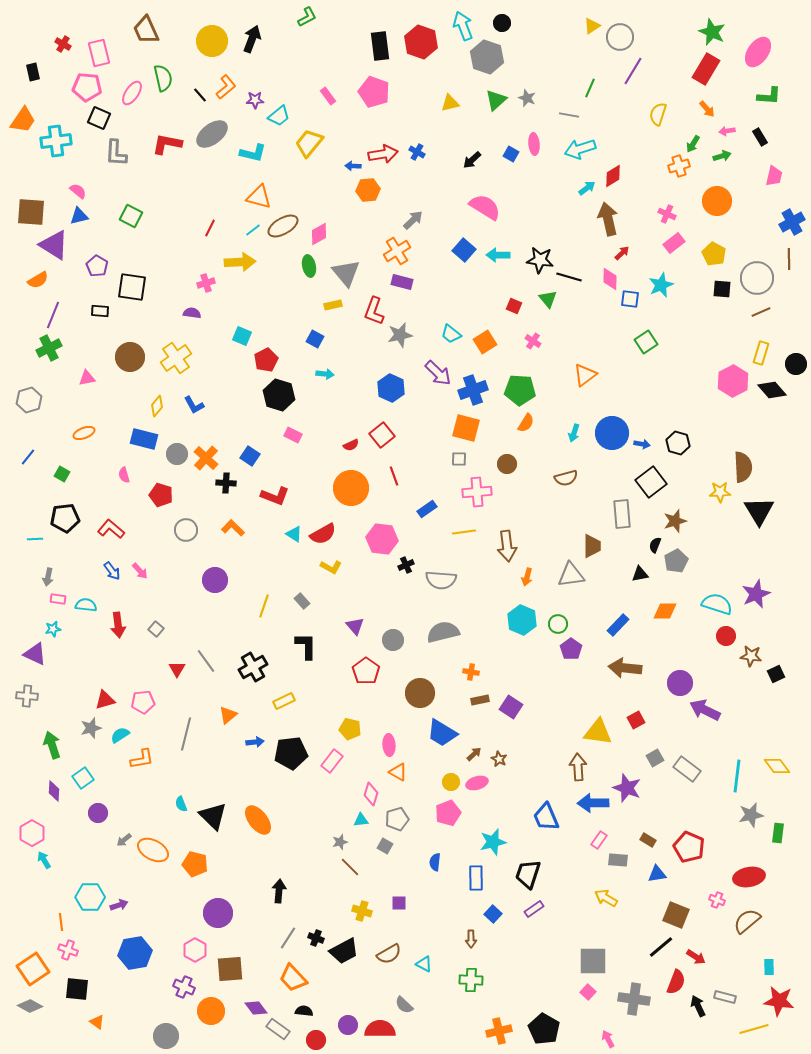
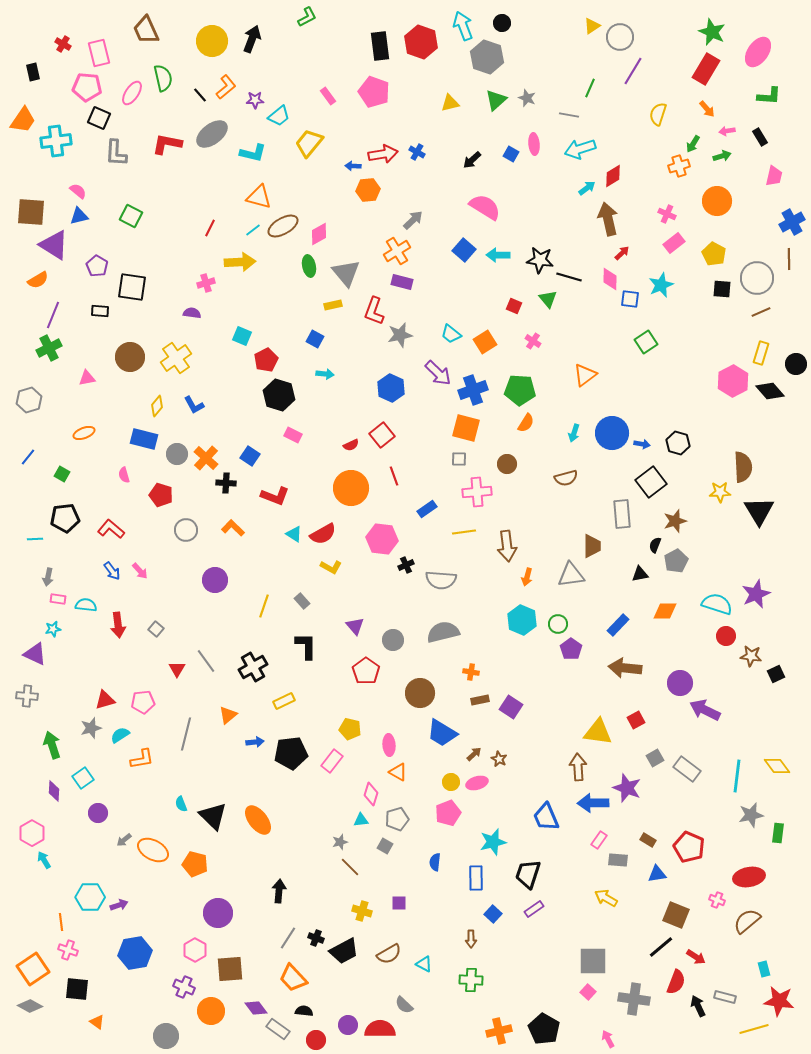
black diamond at (772, 390): moved 2 px left, 1 px down
cyan rectangle at (769, 967): moved 5 px left, 2 px down; rotated 14 degrees counterclockwise
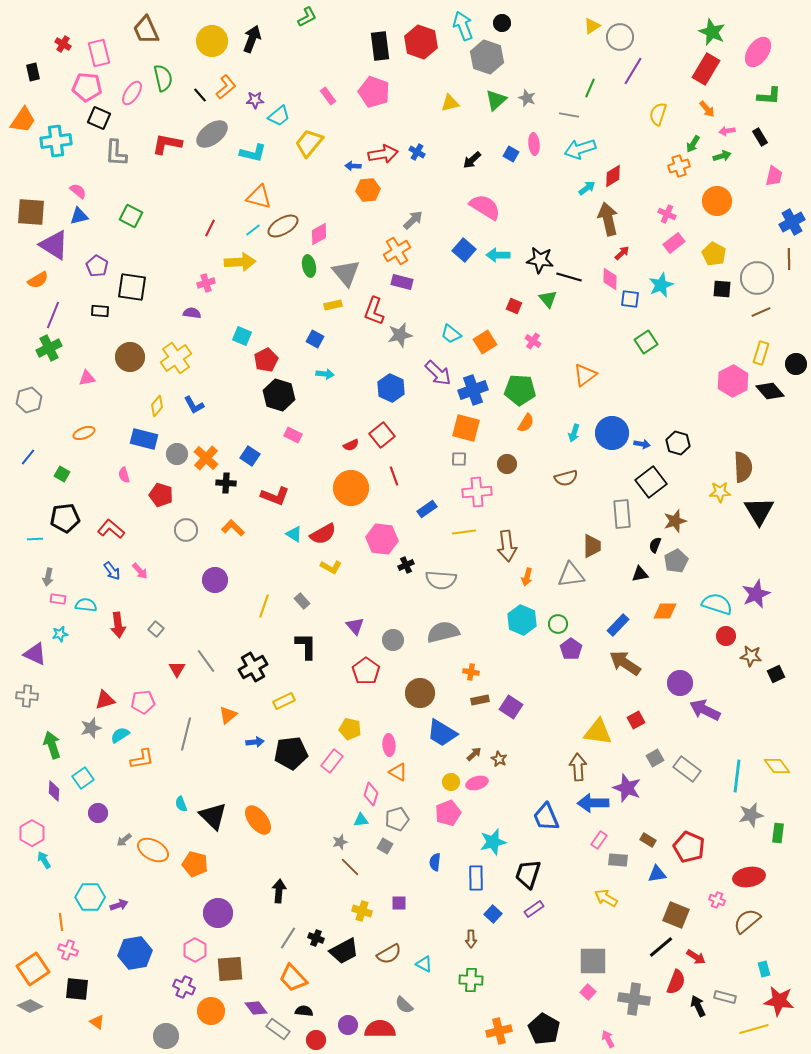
cyan star at (53, 629): moved 7 px right, 5 px down
brown arrow at (625, 668): moved 5 px up; rotated 28 degrees clockwise
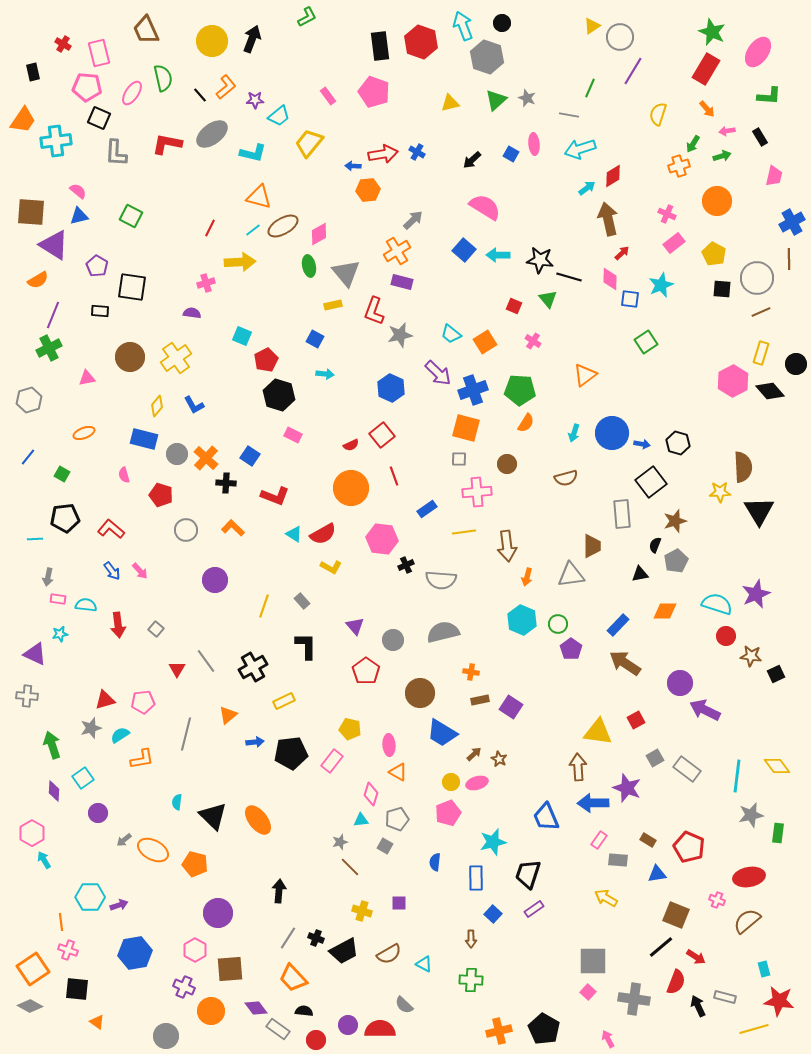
cyan semicircle at (181, 804): moved 4 px left, 2 px up; rotated 28 degrees clockwise
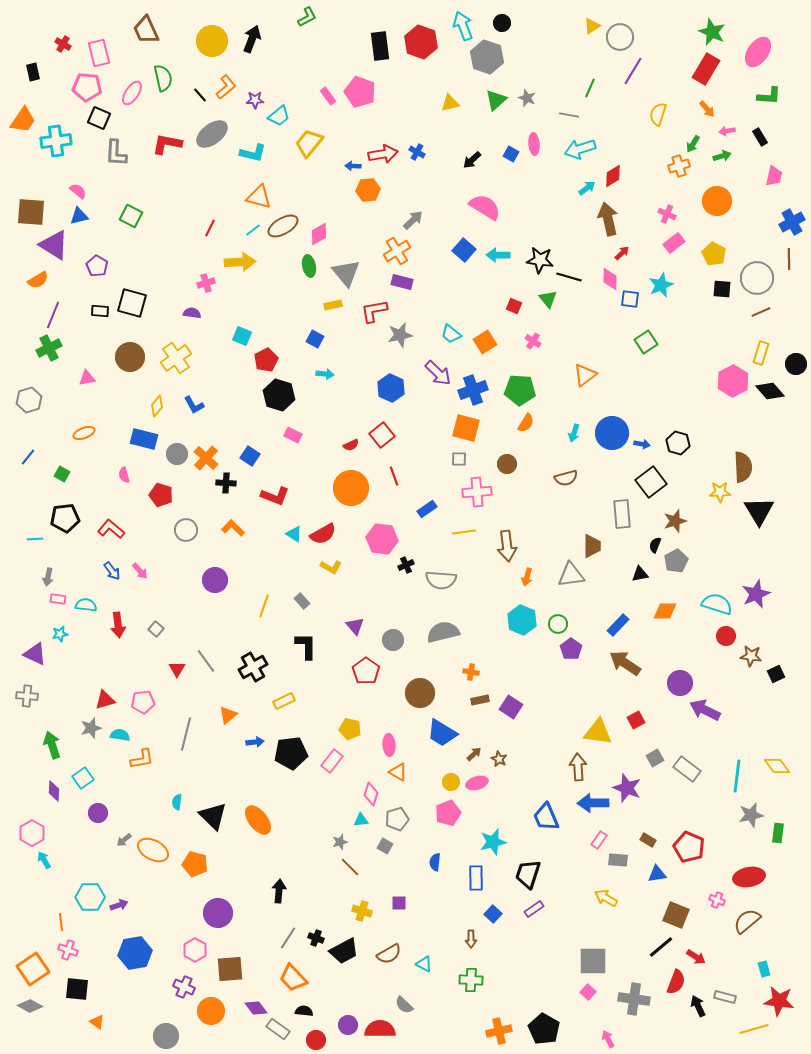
pink pentagon at (374, 92): moved 14 px left
black square at (132, 287): moved 16 px down; rotated 8 degrees clockwise
red L-shape at (374, 311): rotated 60 degrees clockwise
cyan semicircle at (120, 735): rotated 42 degrees clockwise
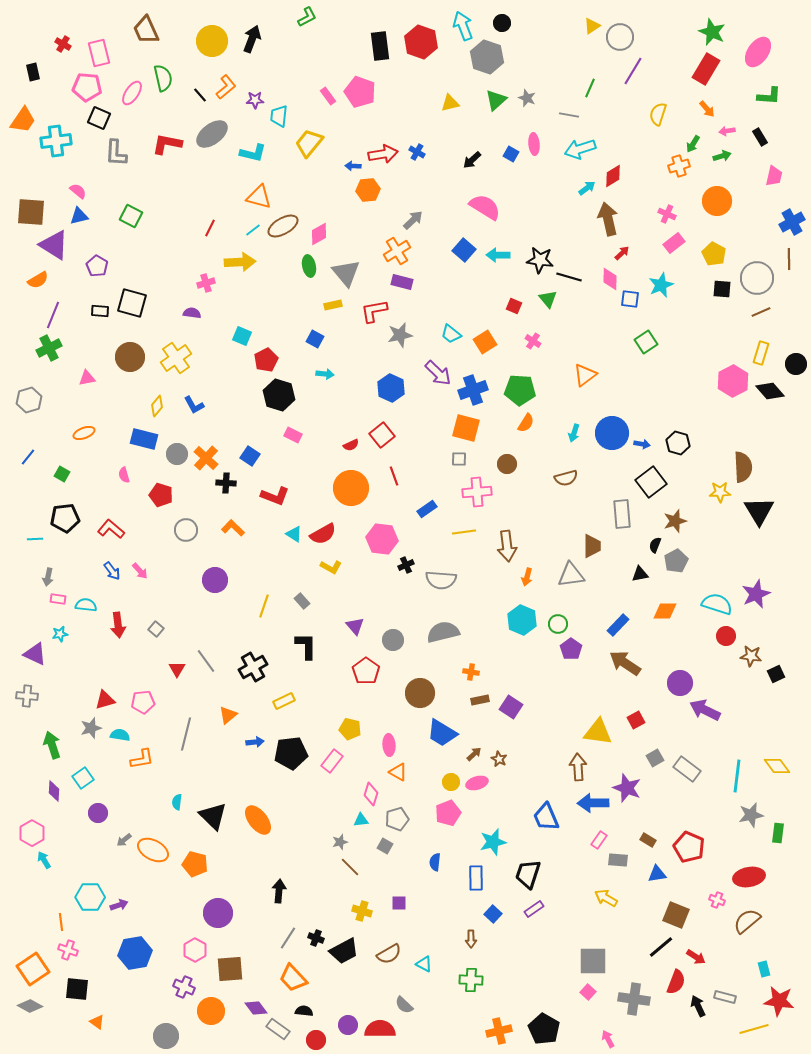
cyan trapezoid at (279, 116): rotated 135 degrees clockwise
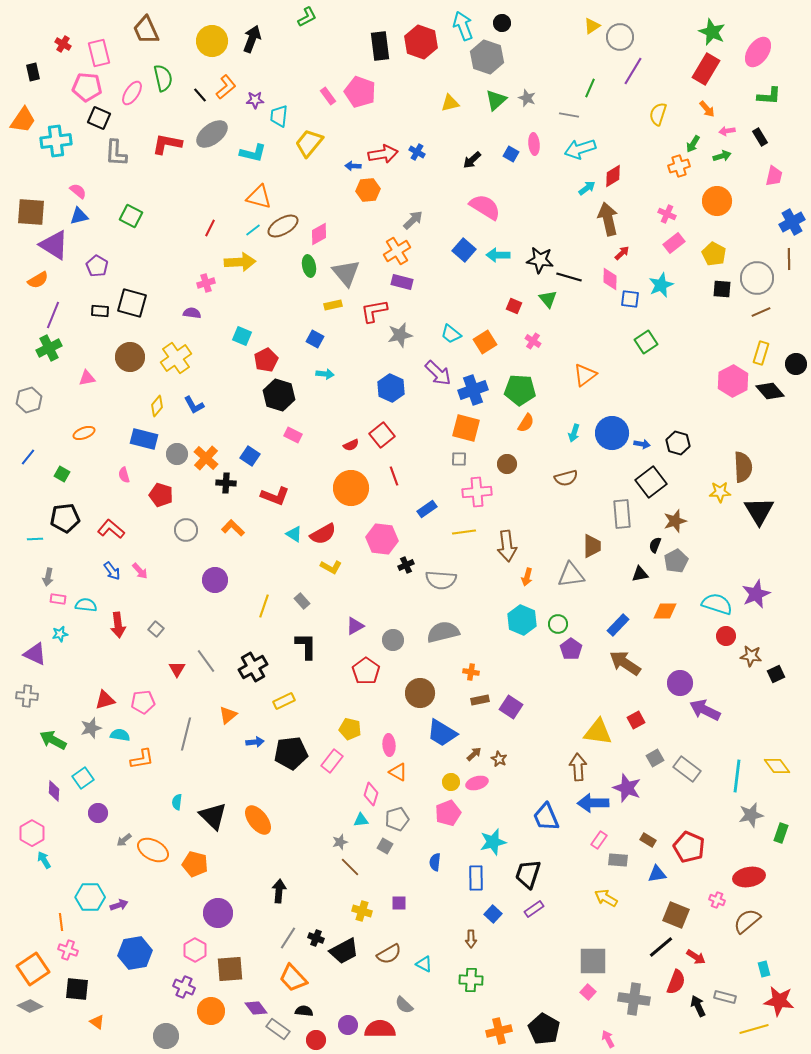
purple triangle at (355, 626): rotated 42 degrees clockwise
green arrow at (52, 745): moved 1 px right, 5 px up; rotated 44 degrees counterclockwise
green rectangle at (778, 833): moved 3 px right; rotated 12 degrees clockwise
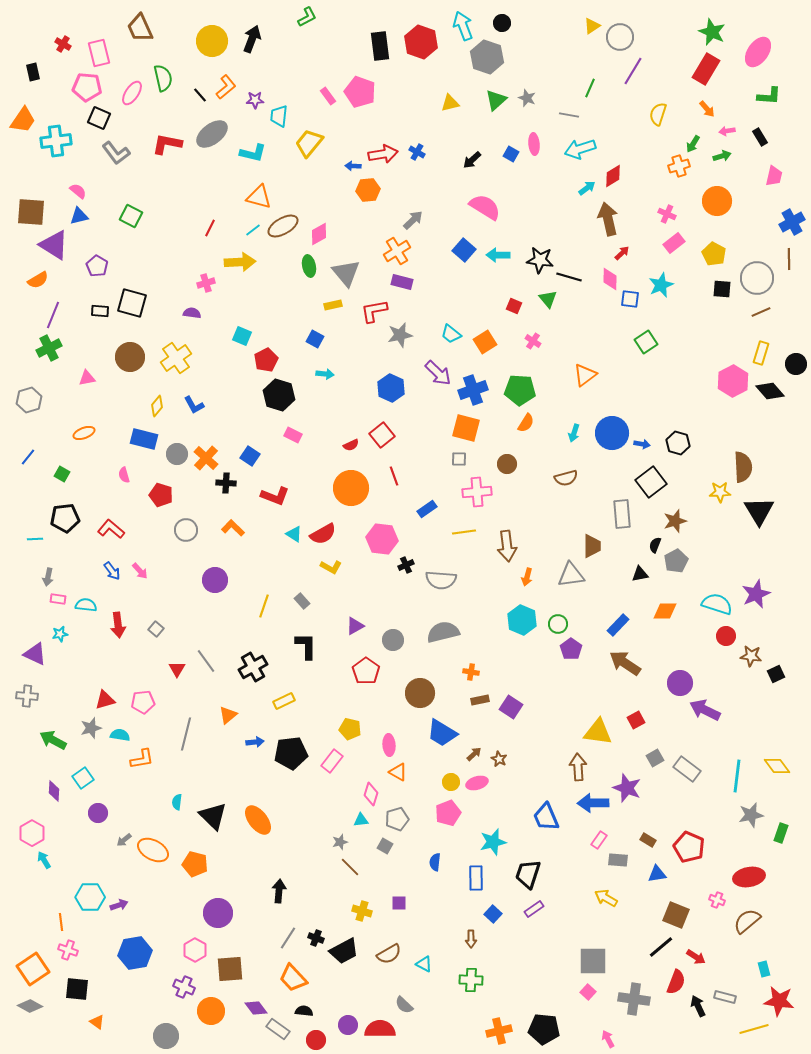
brown trapezoid at (146, 30): moved 6 px left, 2 px up
gray L-shape at (116, 153): rotated 40 degrees counterclockwise
black pentagon at (544, 1029): rotated 24 degrees counterclockwise
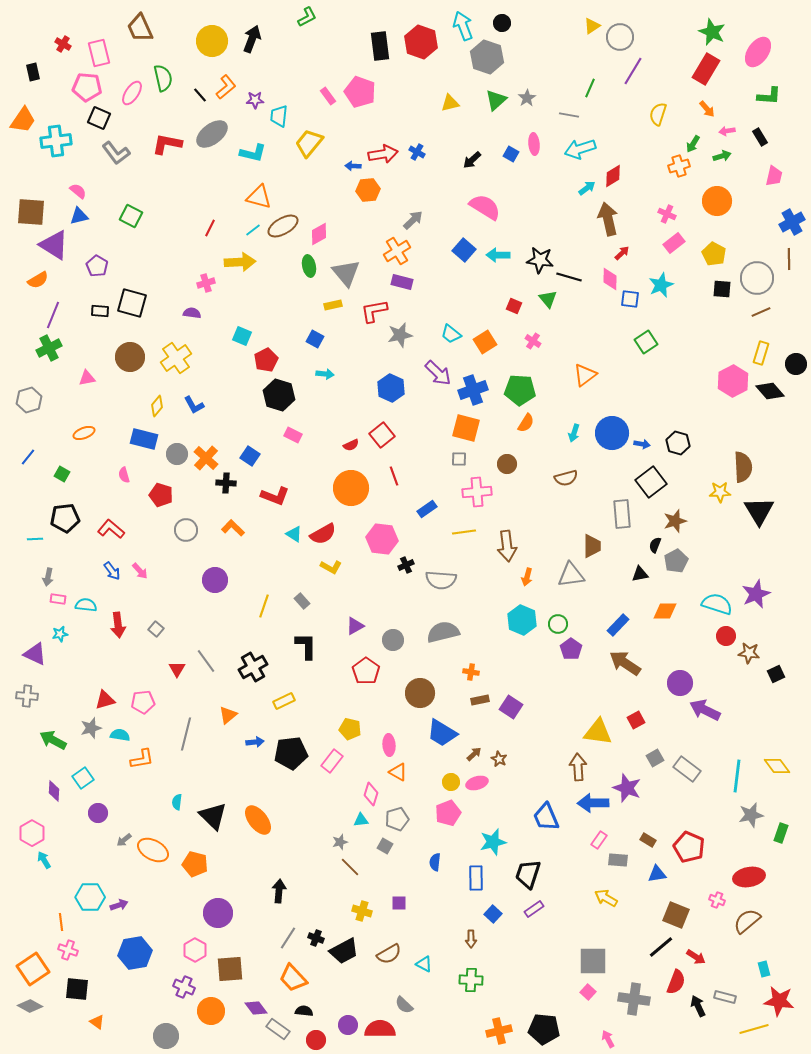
gray star at (527, 98): rotated 18 degrees clockwise
brown star at (751, 656): moved 2 px left, 3 px up
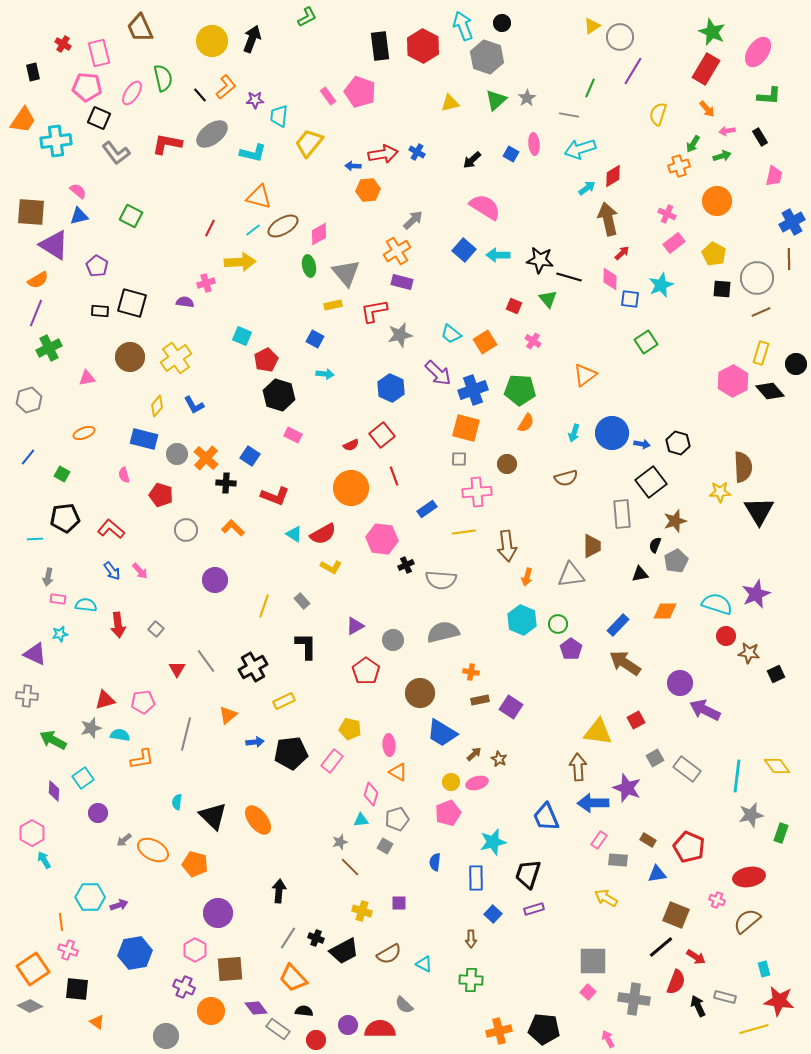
red hexagon at (421, 42): moved 2 px right, 4 px down; rotated 8 degrees clockwise
purple semicircle at (192, 313): moved 7 px left, 11 px up
purple line at (53, 315): moved 17 px left, 2 px up
purple rectangle at (534, 909): rotated 18 degrees clockwise
